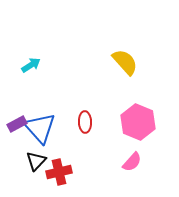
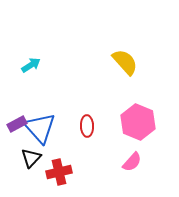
red ellipse: moved 2 px right, 4 px down
black triangle: moved 5 px left, 3 px up
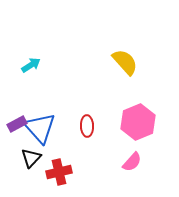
pink hexagon: rotated 16 degrees clockwise
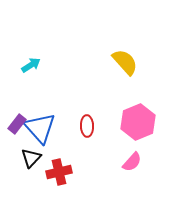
purple rectangle: rotated 24 degrees counterclockwise
